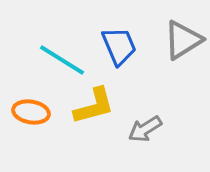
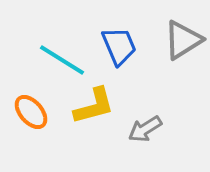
orange ellipse: rotated 39 degrees clockwise
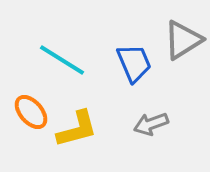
blue trapezoid: moved 15 px right, 17 px down
yellow L-shape: moved 17 px left, 23 px down
gray arrow: moved 6 px right, 5 px up; rotated 12 degrees clockwise
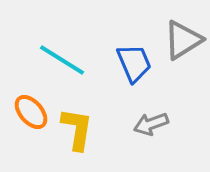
yellow L-shape: rotated 66 degrees counterclockwise
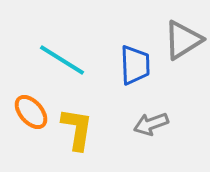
blue trapezoid: moved 1 px right, 2 px down; rotated 21 degrees clockwise
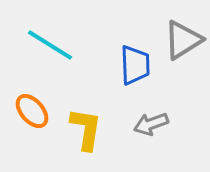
cyan line: moved 12 px left, 15 px up
orange ellipse: moved 1 px right, 1 px up
yellow L-shape: moved 9 px right
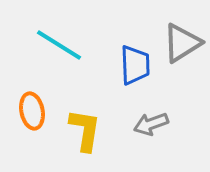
gray triangle: moved 1 px left, 3 px down
cyan line: moved 9 px right
orange ellipse: rotated 30 degrees clockwise
yellow L-shape: moved 1 px left, 1 px down
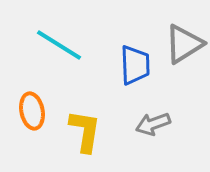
gray triangle: moved 2 px right, 1 px down
gray arrow: moved 2 px right
yellow L-shape: moved 1 px down
